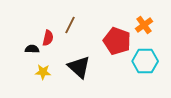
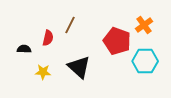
black semicircle: moved 8 px left
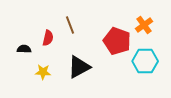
brown line: rotated 48 degrees counterclockwise
black triangle: rotated 50 degrees clockwise
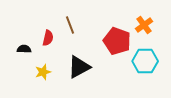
yellow star: rotated 21 degrees counterclockwise
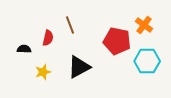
orange cross: rotated 18 degrees counterclockwise
red pentagon: rotated 8 degrees counterclockwise
cyan hexagon: moved 2 px right
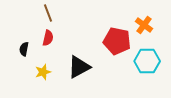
brown line: moved 22 px left, 12 px up
black semicircle: rotated 80 degrees counterclockwise
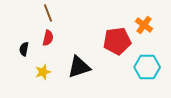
red pentagon: rotated 20 degrees counterclockwise
cyan hexagon: moved 6 px down
black triangle: rotated 10 degrees clockwise
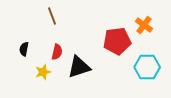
brown line: moved 4 px right, 3 px down
red semicircle: moved 9 px right, 14 px down
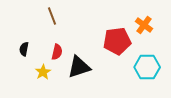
yellow star: rotated 14 degrees counterclockwise
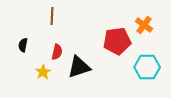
brown line: rotated 24 degrees clockwise
black semicircle: moved 1 px left, 4 px up
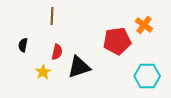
cyan hexagon: moved 9 px down
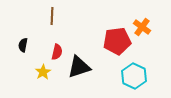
orange cross: moved 2 px left, 2 px down
cyan hexagon: moved 13 px left; rotated 25 degrees clockwise
